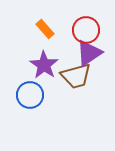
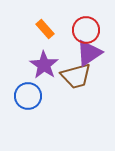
blue circle: moved 2 px left, 1 px down
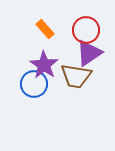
brown trapezoid: rotated 24 degrees clockwise
blue circle: moved 6 px right, 12 px up
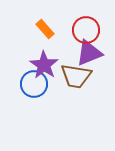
purple triangle: rotated 12 degrees clockwise
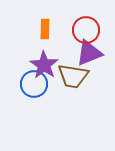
orange rectangle: rotated 42 degrees clockwise
brown trapezoid: moved 3 px left
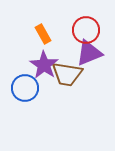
orange rectangle: moved 2 px left, 5 px down; rotated 30 degrees counterclockwise
brown trapezoid: moved 6 px left, 2 px up
blue circle: moved 9 px left, 4 px down
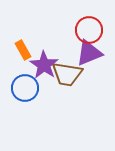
red circle: moved 3 px right
orange rectangle: moved 20 px left, 16 px down
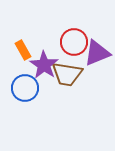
red circle: moved 15 px left, 12 px down
purple triangle: moved 8 px right
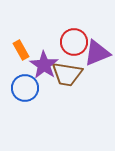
orange rectangle: moved 2 px left
